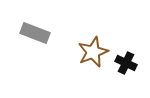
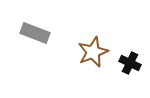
black cross: moved 4 px right
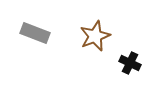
brown star: moved 2 px right, 16 px up
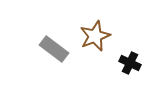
gray rectangle: moved 19 px right, 16 px down; rotated 16 degrees clockwise
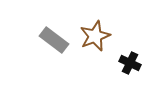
gray rectangle: moved 9 px up
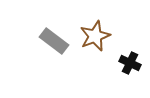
gray rectangle: moved 1 px down
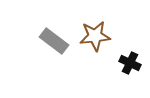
brown star: rotated 16 degrees clockwise
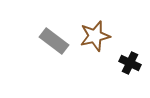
brown star: rotated 8 degrees counterclockwise
